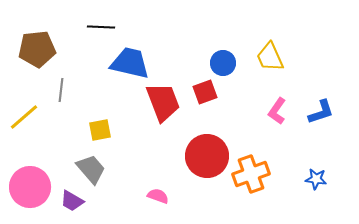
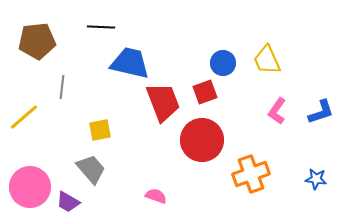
brown pentagon: moved 8 px up
yellow trapezoid: moved 3 px left, 3 px down
gray line: moved 1 px right, 3 px up
red circle: moved 5 px left, 16 px up
pink semicircle: moved 2 px left
purple trapezoid: moved 4 px left, 1 px down
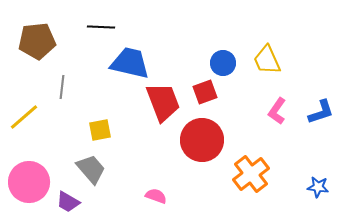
orange cross: rotated 18 degrees counterclockwise
blue star: moved 2 px right, 8 px down
pink circle: moved 1 px left, 5 px up
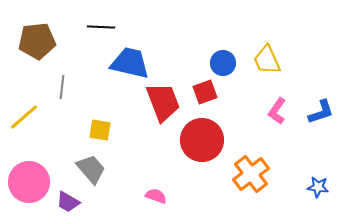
yellow square: rotated 20 degrees clockwise
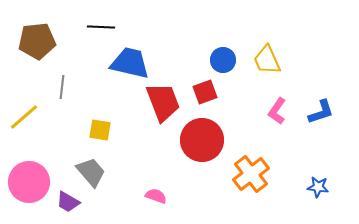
blue circle: moved 3 px up
gray trapezoid: moved 3 px down
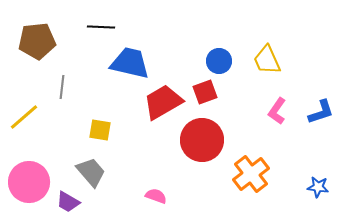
blue circle: moved 4 px left, 1 px down
red trapezoid: rotated 99 degrees counterclockwise
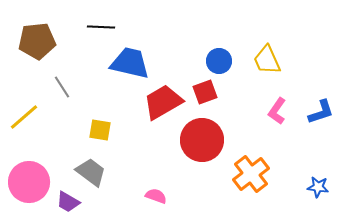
gray line: rotated 40 degrees counterclockwise
gray trapezoid: rotated 12 degrees counterclockwise
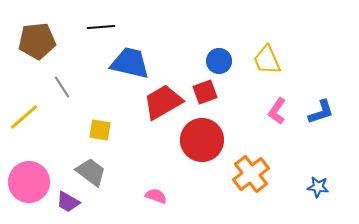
black line: rotated 8 degrees counterclockwise
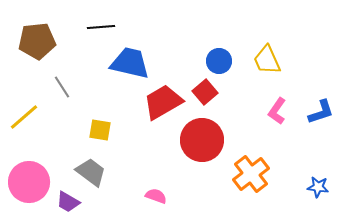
red square: rotated 20 degrees counterclockwise
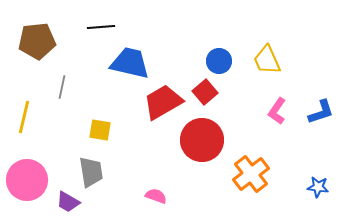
gray line: rotated 45 degrees clockwise
yellow line: rotated 36 degrees counterclockwise
gray trapezoid: rotated 44 degrees clockwise
pink circle: moved 2 px left, 2 px up
